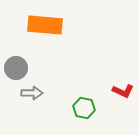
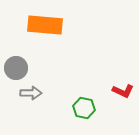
gray arrow: moved 1 px left
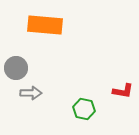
red L-shape: rotated 15 degrees counterclockwise
green hexagon: moved 1 px down
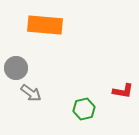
gray arrow: rotated 35 degrees clockwise
green hexagon: rotated 25 degrees counterclockwise
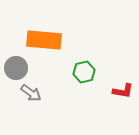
orange rectangle: moved 1 px left, 15 px down
green hexagon: moved 37 px up
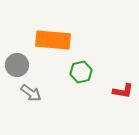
orange rectangle: moved 9 px right
gray circle: moved 1 px right, 3 px up
green hexagon: moved 3 px left
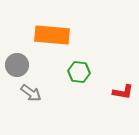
orange rectangle: moved 1 px left, 5 px up
green hexagon: moved 2 px left; rotated 20 degrees clockwise
red L-shape: moved 1 px down
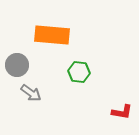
red L-shape: moved 1 px left, 20 px down
